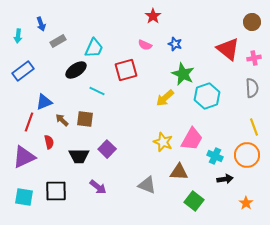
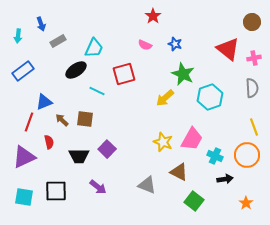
red square: moved 2 px left, 4 px down
cyan hexagon: moved 3 px right, 1 px down
brown triangle: rotated 24 degrees clockwise
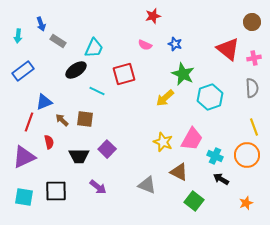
red star: rotated 21 degrees clockwise
gray rectangle: rotated 63 degrees clockwise
black arrow: moved 4 px left; rotated 140 degrees counterclockwise
orange star: rotated 16 degrees clockwise
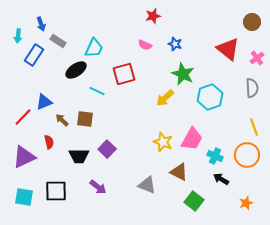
pink cross: moved 3 px right; rotated 24 degrees counterclockwise
blue rectangle: moved 11 px right, 16 px up; rotated 20 degrees counterclockwise
red line: moved 6 px left, 5 px up; rotated 24 degrees clockwise
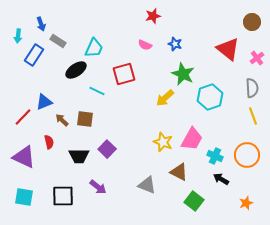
yellow line: moved 1 px left, 11 px up
purple triangle: rotated 50 degrees clockwise
black square: moved 7 px right, 5 px down
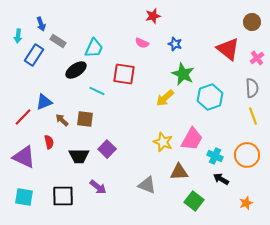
pink semicircle: moved 3 px left, 2 px up
red square: rotated 25 degrees clockwise
brown triangle: rotated 30 degrees counterclockwise
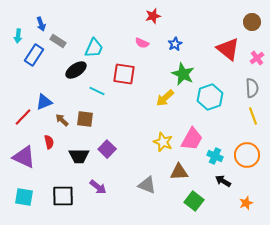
blue star: rotated 24 degrees clockwise
black arrow: moved 2 px right, 2 px down
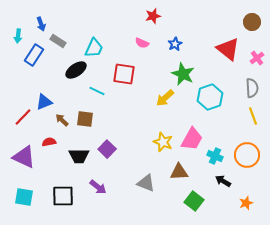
red semicircle: rotated 88 degrees counterclockwise
gray triangle: moved 1 px left, 2 px up
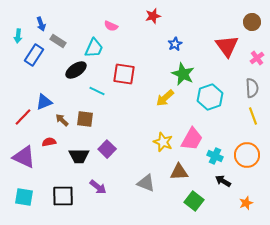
pink semicircle: moved 31 px left, 17 px up
red triangle: moved 1 px left, 3 px up; rotated 15 degrees clockwise
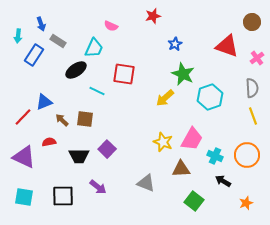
red triangle: rotated 35 degrees counterclockwise
brown triangle: moved 2 px right, 3 px up
